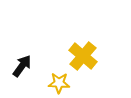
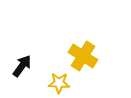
yellow cross: rotated 8 degrees counterclockwise
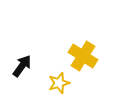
yellow star: rotated 20 degrees counterclockwise
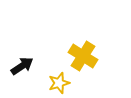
black arrow: rotated 20 degrees clockwise
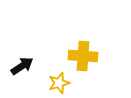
yellow cross: rotated 28 degrees counterclockwise
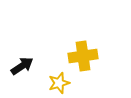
yellow cross: rotated 12 degrees counterclockwise
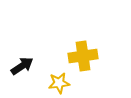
yellow star: rotated 10 degrees clockwise
